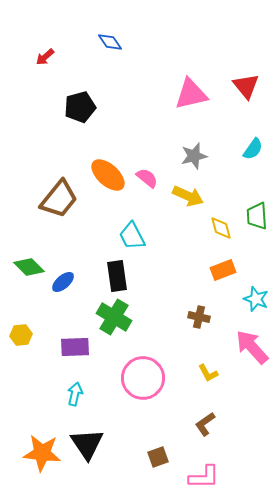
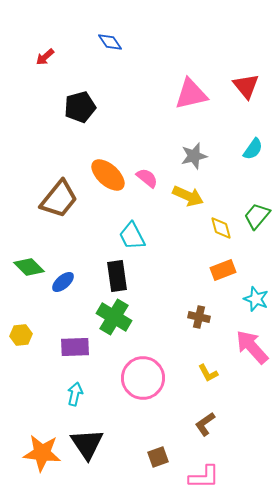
green trapezoid: rotated 44 degrees clockwise
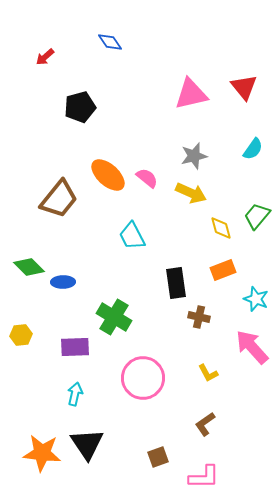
red triangle: moved 2 px left, 1 px down
yellow arrow: moved 3 px right, 3 px up
black rectangle: moved 59 px right, 7 px down
blue ellipse: rotated 40 degrees clockwise
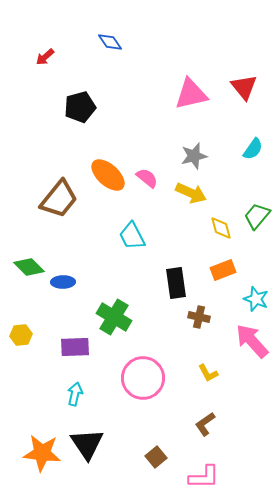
pink arrow: moved 6 px up
brown square: moved 2 px left; rotated 20 degrees counterclockwise
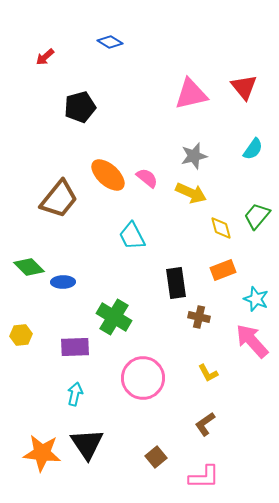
blue diamond: rotated 25 degrees counterclockwise
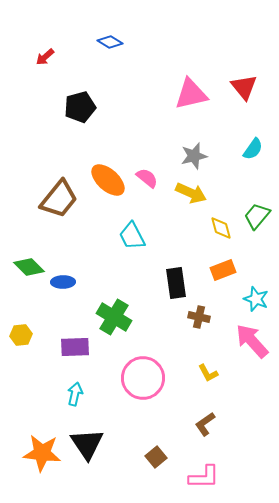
orange ellipse: moved 5 px down
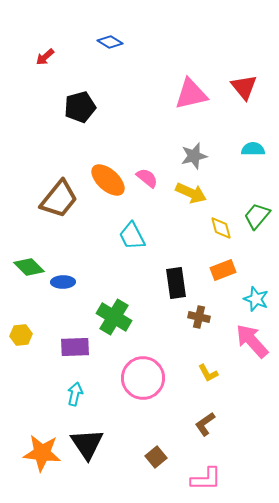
cyan semicircle: rotated 125 degrees counterclockwise
pink L-shape: moved 2 px right, 2 px down
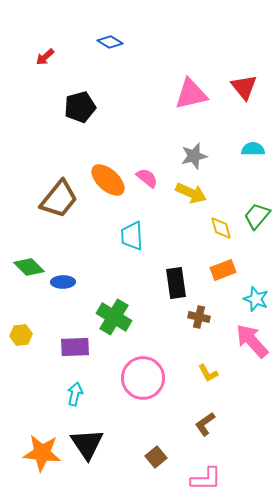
cyan trapezoid: rotated 24 degrees clockwise
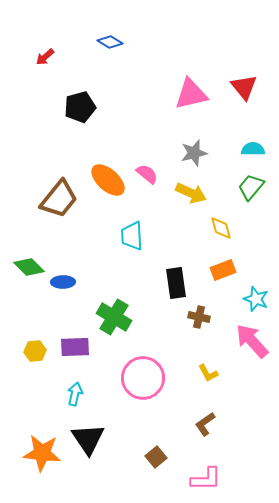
gray star: moved 3 px up
pink semicircle: moved 4 px up
green trapezoid: moved 6 px left, 29 px up
yellow hexagon: moved 14 px right, 16 px down
black triangle: moved 1 px right, 5 px up
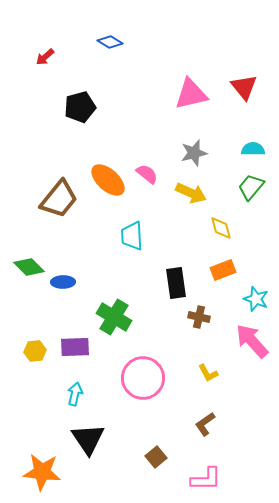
orange star: moved 19 px down
